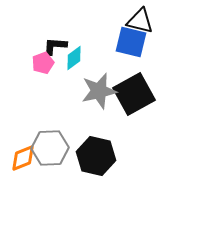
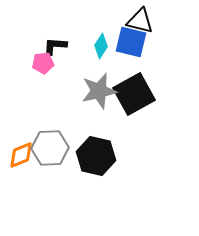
cyan diamond: moved 27 px right, 12 px up; rotated 20 degrees counterclockwise
pink pentagon: rotated 15 degrees clockwise
orange diamond: moved 2 px left, 3 px up
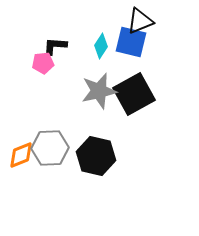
black triangle: rotated 36 degrees counterclockwise
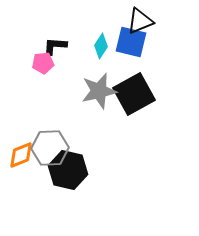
black hexagon: moved 28 px left, 14 px down
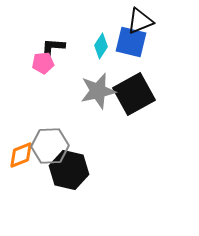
black L-shape: moved 2 px left, 1 px down
gray star: moved 1 px left
gray hexagon: moved 2 px up
black hexagon: moved 1 px right
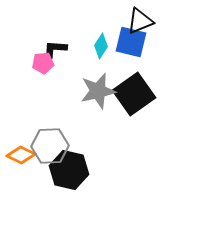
black L-shape: moved 2 px right, 2 px down
black square: rotated 6 degrees counterclockwise
orange diamond: rotated 48 degrees clockwise
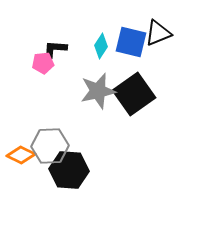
black triangle: moved 18 px right, 12 px down
black hexagon: rotated 9 degrees counterclockwise
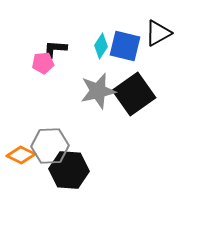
black triangle: rotated 8 degrees counterclockwise
blue square: moved 6 px left, 4 px down
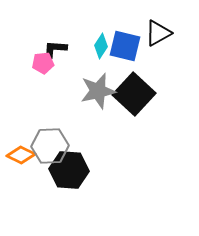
black square: rotated 12 degrees counterclockwise
